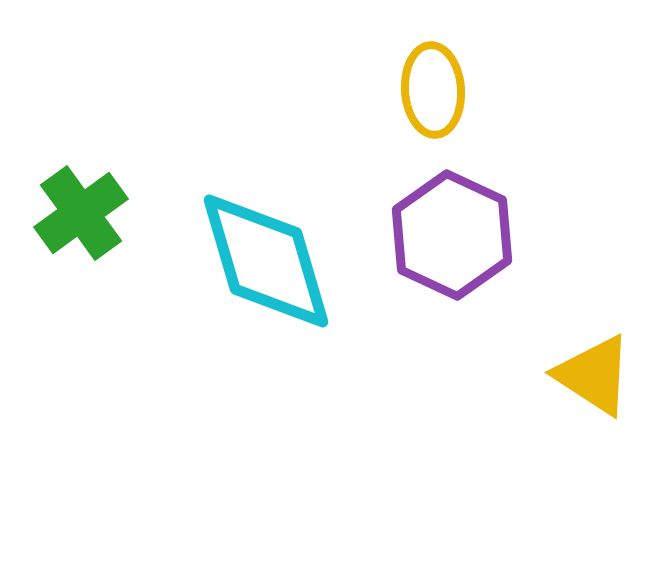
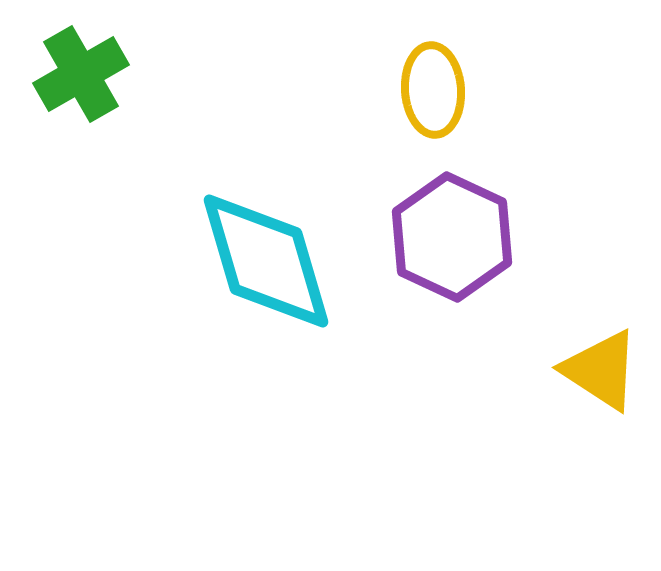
green cross: moved 139 px up; rotated 6 degrees clockwise
purple hexagon: moved 2 px down
yellow triangle: moved 7 px right, 5 px up
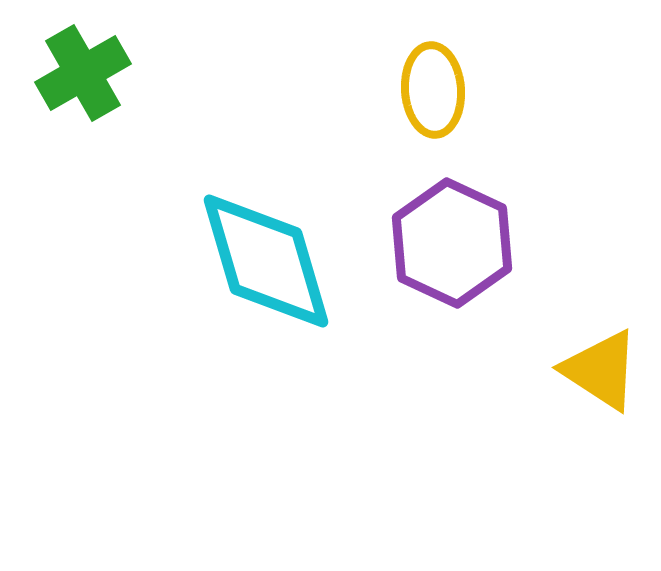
green cross: moved 2 px right, 1 px up
purple hexagon: moved 6 px down
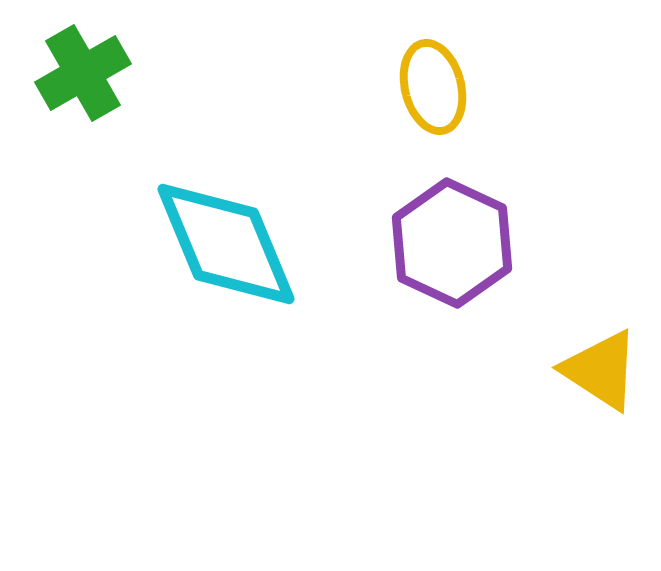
yellow ellipse: moved 3 px up; rotated 10 degrees counterclockwise
cyan diamond: moved 40 px left, 17 px up; rotated 6 degrees counterclockwise
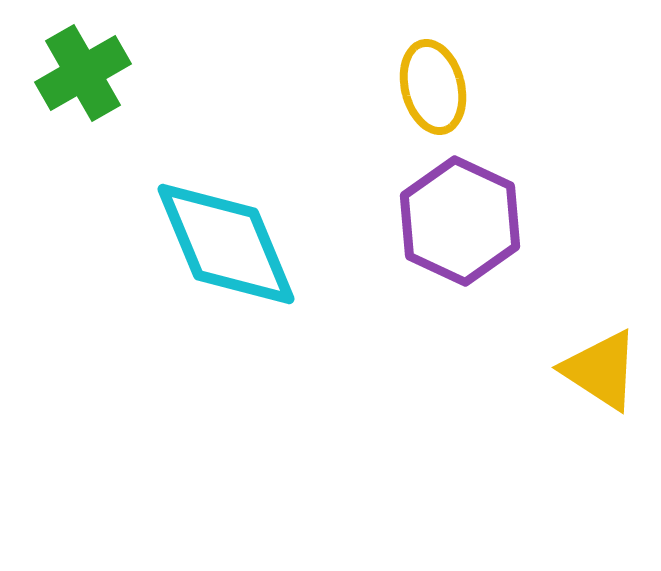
purple hexagon: moved 8 px right, 22 px up
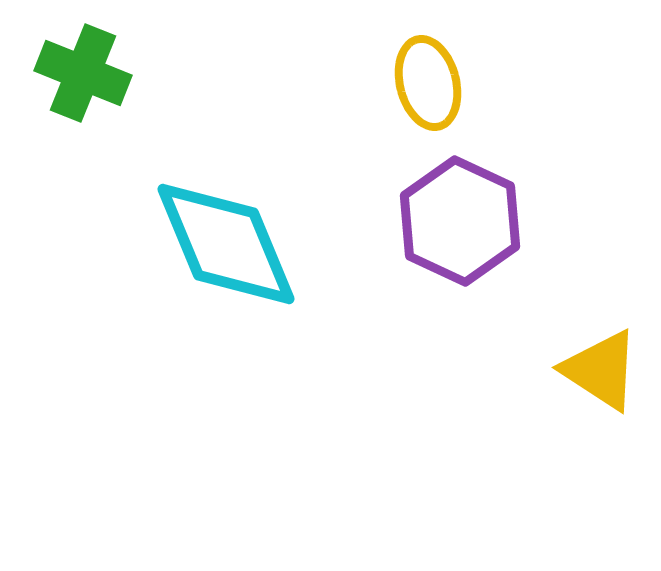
green cross: rotated 38 degrees counterclockwise
yellow ellipse: moved 5 px left, 4 px up
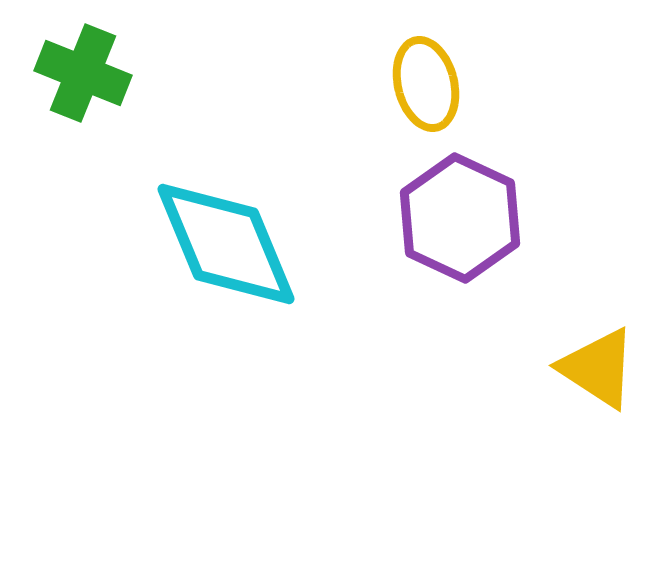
yellow ellipse: moved 2 px left, 1 px down
purple hexagon: moved 3 px up
yellow triangle: moved 3 px left, 2 px up
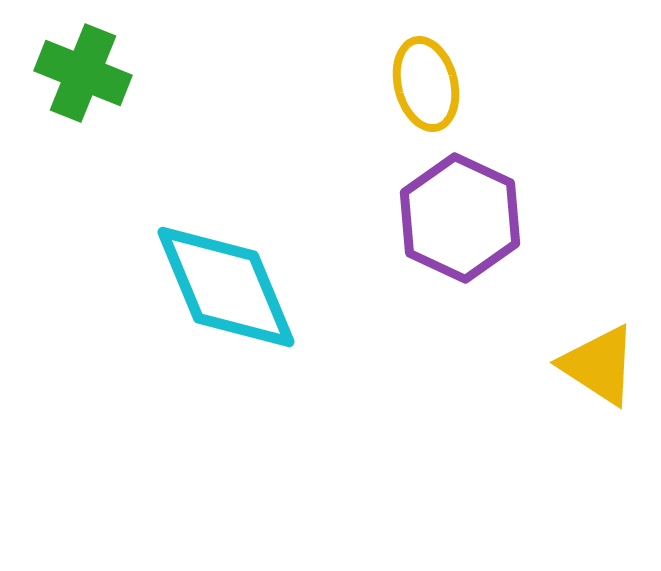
cyan diamond: moved 43 px down
yellow triangle: moved 1 px right, 3 px up
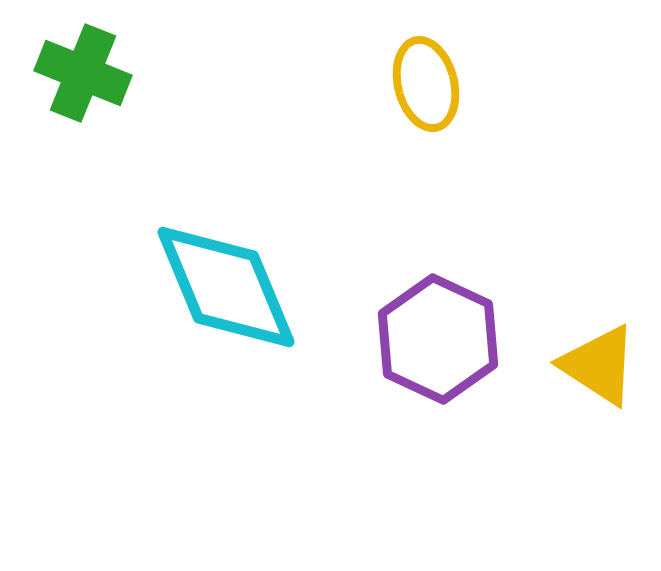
purple hexagon: moved 22 px left, 121 px down
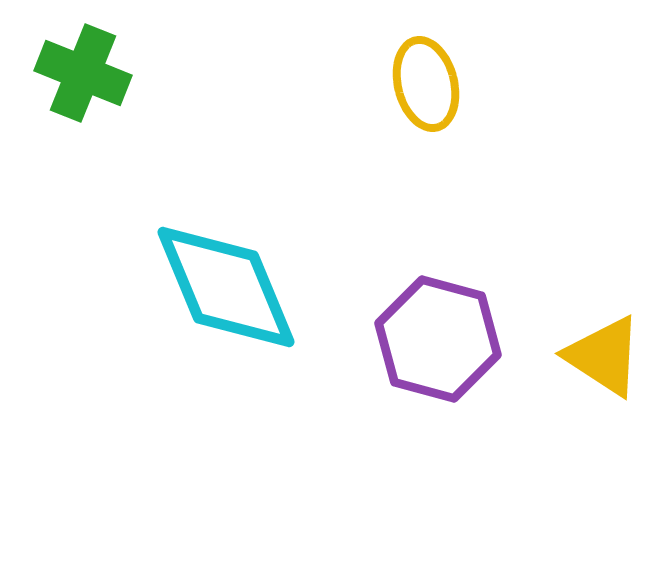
purple hexagon: rotated 10 degrees counterclockwise
yellow triangle: moved 5 px right, 9 px up
